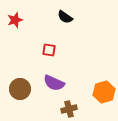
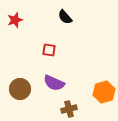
black semicircle: rotated 14 degrees clockwise
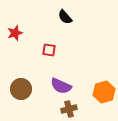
red star: moved 13 px down
purple semicircle: moved 7 px right, 3 px down
brown circle: moved 1 px right
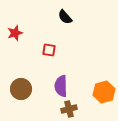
purple semicircle: rotated 65 degrees clockwise
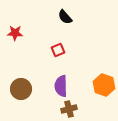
red star: rotated 21 degrees clockwise
red square: moved 9 px right; rotated 32 degrees counterclockwise
orange hexagon: moved 7 px up; rotated 25 degrees counterclockwise
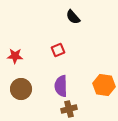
black semicircle: moved 8 px right
red star: moved 23 px down
orange hexagon: rotated 10 degrees counterclockwise
